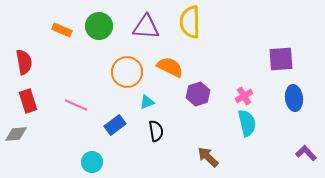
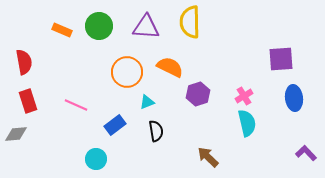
cyan circle: moved 4 px right, 3 px up
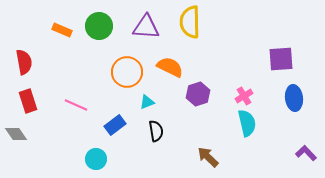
gray diamond: rotated 60 degrees clockwise
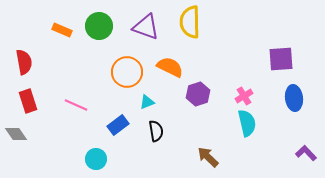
purple triangle: rotated 16 degrees clockwise
blue rectangle: moved 3 px right
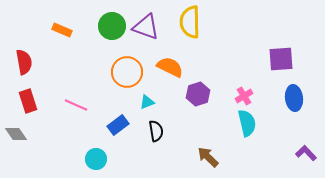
green circle: moved 13 px right
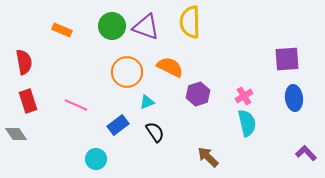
purple square: moved 6 px right
black semicircle: moved 1 px left, 1 px down; rotated 25 degrees counterclockwise
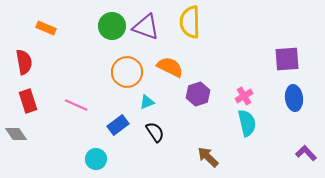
orange rectangle: moved 16 px left, 2 px up
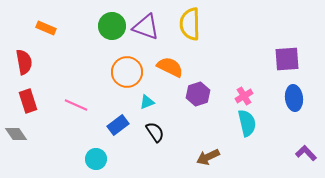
yellow semicircle: moved 2 px down
brown arrow: rotated 70 degrees counterclockwise
